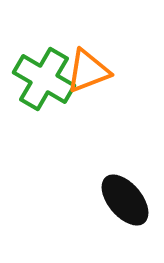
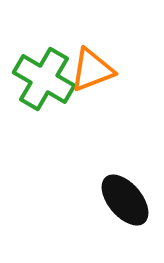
orange triangle: moved 4 px right, 1 px up
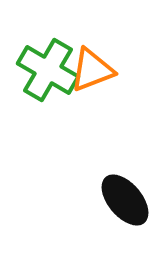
green cross: moved 4 px right, 9 px up
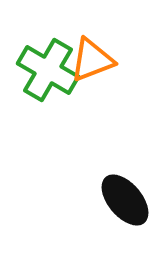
orange triangle: moved 10 px up
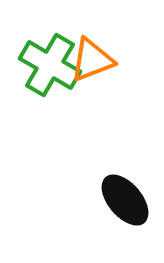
green cross: moved 2 px right, 5 px up
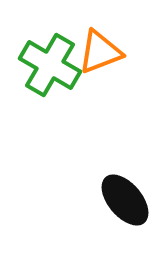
orange triangle: moved 8 px right, 8 px up
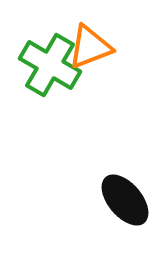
orange triangle: moved 10 px left, 5 px up
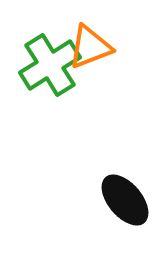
green cross: rotated 28 degrees clockwise
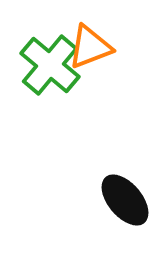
green cross: rotated 18 degrees counterclockwise
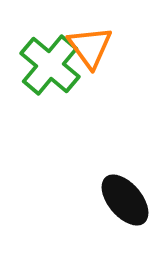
orange triangle: rotated 45 degrees counterclockwise
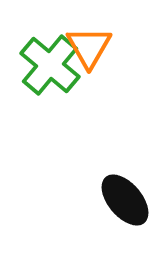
orange triangle: moved 1 px left; rotated 6 degrees clockwise
